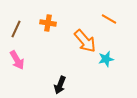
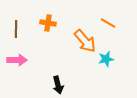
orange line: moved 1 px left, 4 px down
brown line: rotated 24 degrees counterclockwise
pink arrow: rotated 60 degrees counterclockwise
black arrow: moved 2 px left; rotated 36 degrees counterclockwise
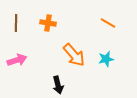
brown line: moved 6 px up
orange arrow: moved 11 px left, 14 px down
pink arrow: rotated 18 degrees counterclockwise
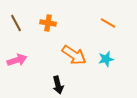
brown line: rotated 30 degrees counterclockwise
orange arrow: rotated 15 degrees counterclockwise
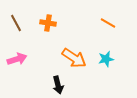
orange arrow: moved 3 px down
pink arrow: moved 1 px up
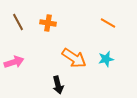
brown line: moved 2 px right, 1 px up
pink arrow: moved 3 px left, 3 px down
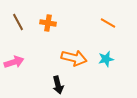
orange arrow: rotated 20 degrees counterclockwise
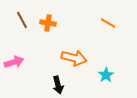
brown line: moved 4 px right, 2 px up
cyan star: moved 16 px down; rotated 21 degrees counterclockwise
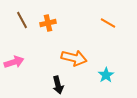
orange cross: rotated 21 degrees counterclockwise
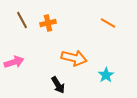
black arrow: rotated 18 degrees counterclockwise
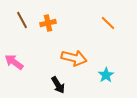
orange line: rotated 14 degrees clockwise
pink arrow: rotated 126 degrees counterclockwise
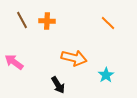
orange cross: moved 1 px left, 2 px up; rotated 14 degrees clockwise
